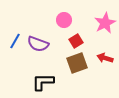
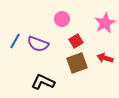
pink circle: moved 2 px left, 1 px up
black L-shape: rotated 25 degrees clockwise
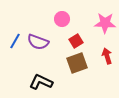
pink star: rotated 30 degrees clockwise
purple semicircle: moved 2 px up
red arrow: moved 2 px right, 2 px up; rotated 56 degrees clockwise
black L-shape: moved 2 px left
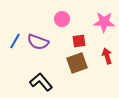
pink star: moved 1 px left, 1 px up
red square: moved 3 px right; rotated 24 degrees clockwise
black L-shape: rotated 25 degrees clockwise
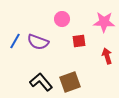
brown square: moved 7 px left, 19 px down
